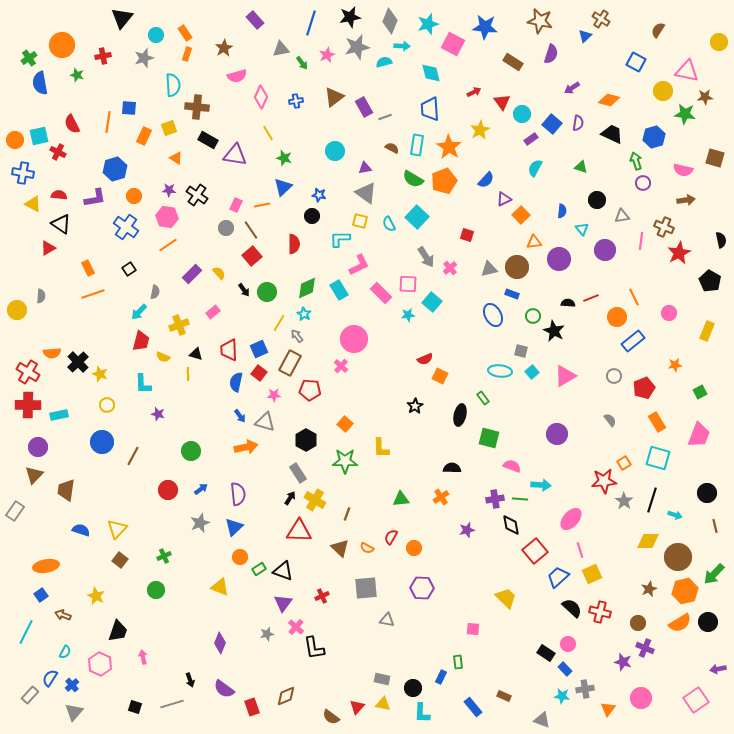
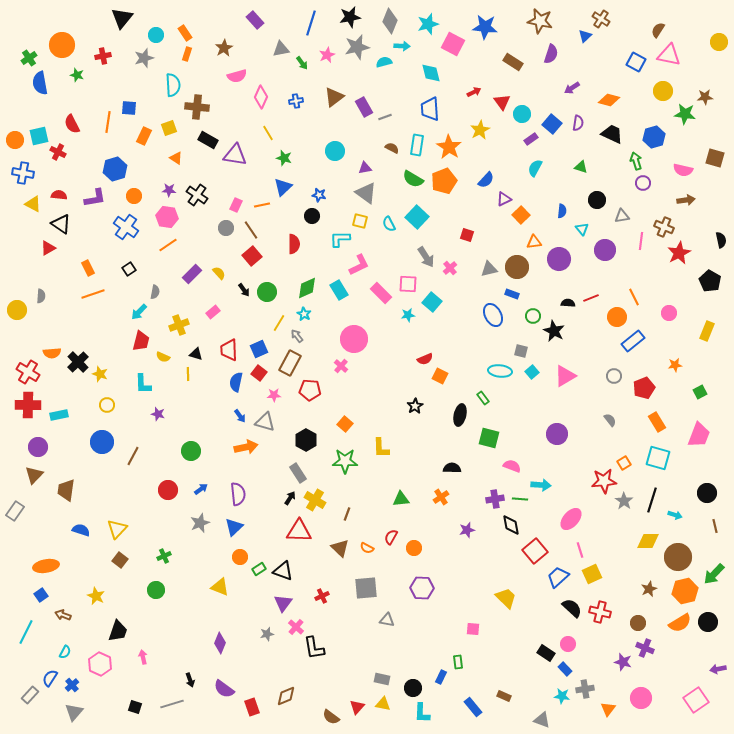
pink triangle at (687, 71): moved 18 px left, 16 px up
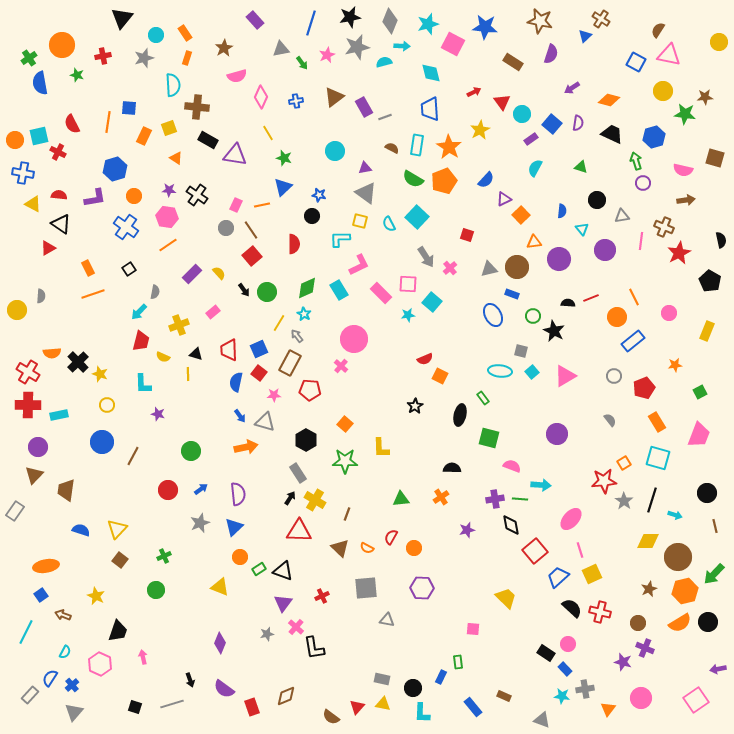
orange rectangle at (187, 54): moved 4 px down
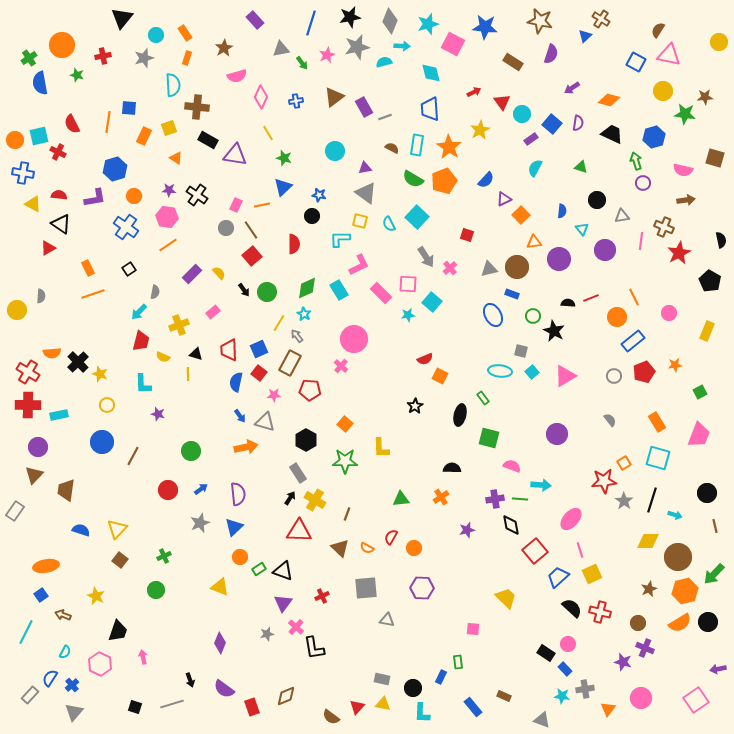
red pentagon at (644, 388): moved 16 px up
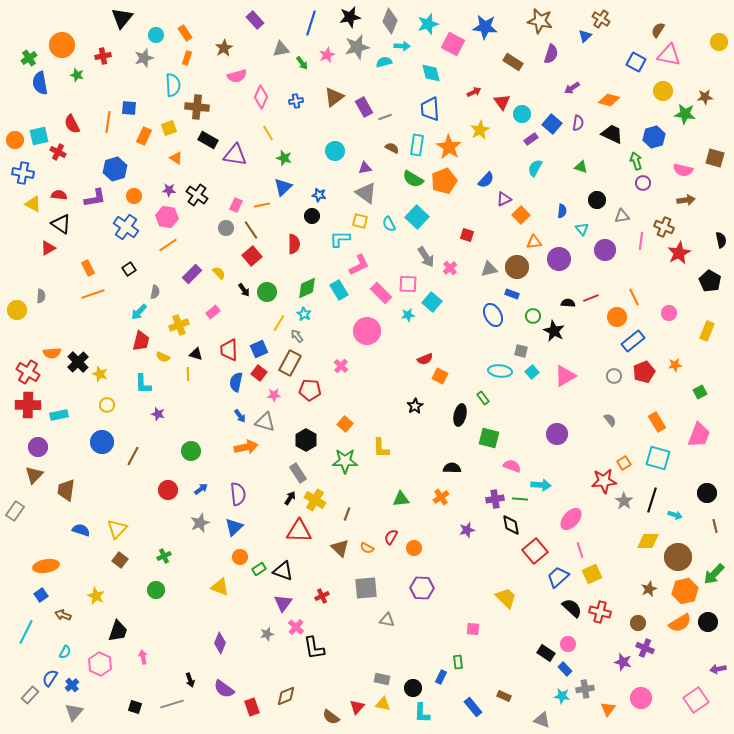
pink circle at (354, 339): moved 13 px right, 8 px up
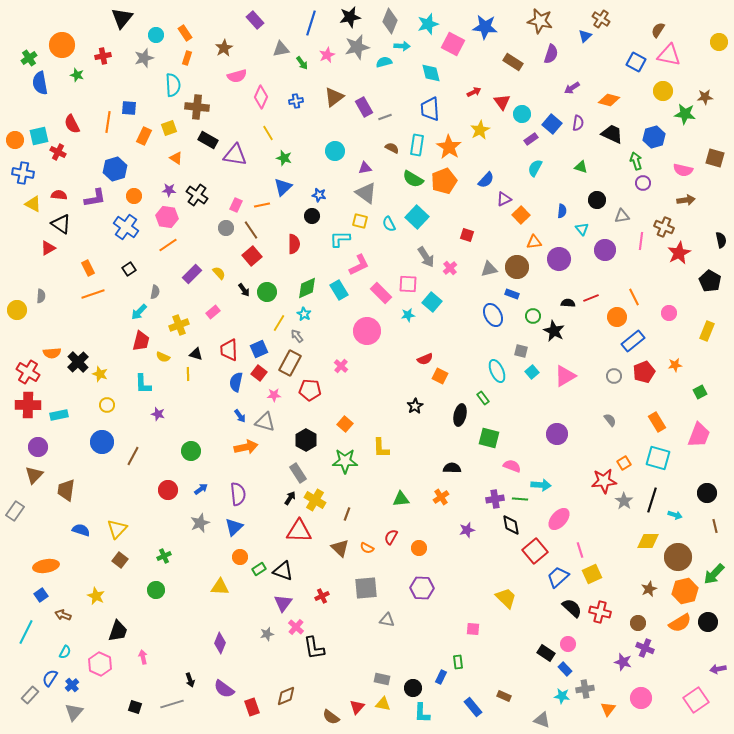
cyan ellipse at (500, 371): moved 3 px left; rotated 60 degrees clockwise
pink ellipse at (571, 519): moved 12 px left
orange circle at (414, 548): moved 5 px right
yellow triangle at (220, 587): rotated 18 degrees counterclockwise
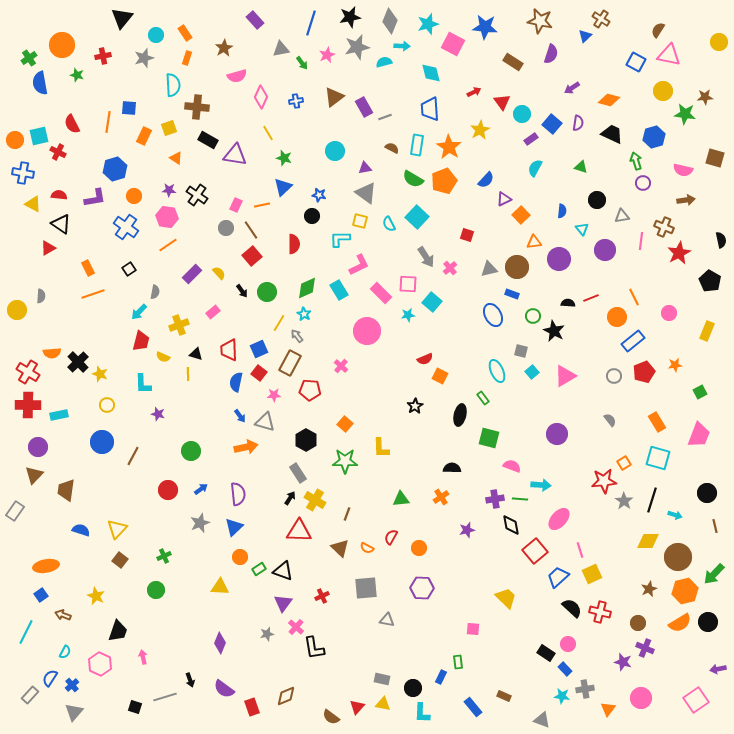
black arrow at (244, 290): moved 2 px left, 1 px down
gray line at (172, 704): moved 7 px left, 7 px up
